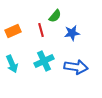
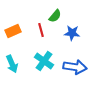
blue star: rotated 14 degrees clockwise
cyan cross: rotated 30 degrees counterclockwise
blue arrow: moved 1 px left
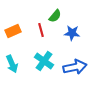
blue arrow: rotated 20 degrees counterclockwise
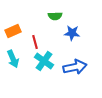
green semicircle: rotated 48 degrees clockwise
red line: moved 6 px left, 12 px down
cyan arrow: moved 1 px right, 5 px up
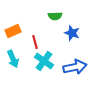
blue star: rotated 14 degrees clockwise
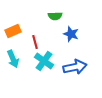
blue star: moved 1 px left, 1 px down
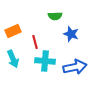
cyan cross: moved 1 px right; rotated 30 degrees counterclockwise
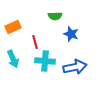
orange rectangle: moved 4 px up
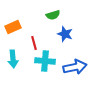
green semicircle: moved 2 px left, 1 px up; rotated 16 degrees counterclockwise
blue star: moved 6 px left
red line: moved 1 px left, 1 px down
cyan arrow: rotated 18 degrees clockwise
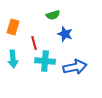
orange rectangle: rotated 49 degrees counterclockwise
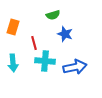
cyan arrow: moved 4 px down
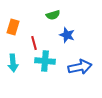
blue star: moved 2 px right, 1 px down
blue arrow: moved 5 px right
